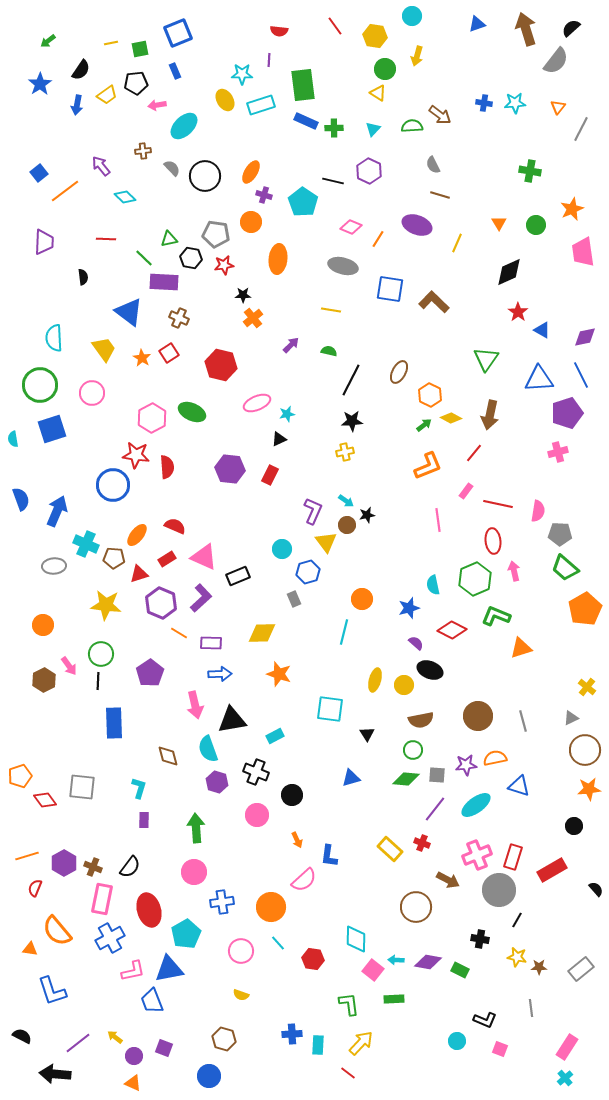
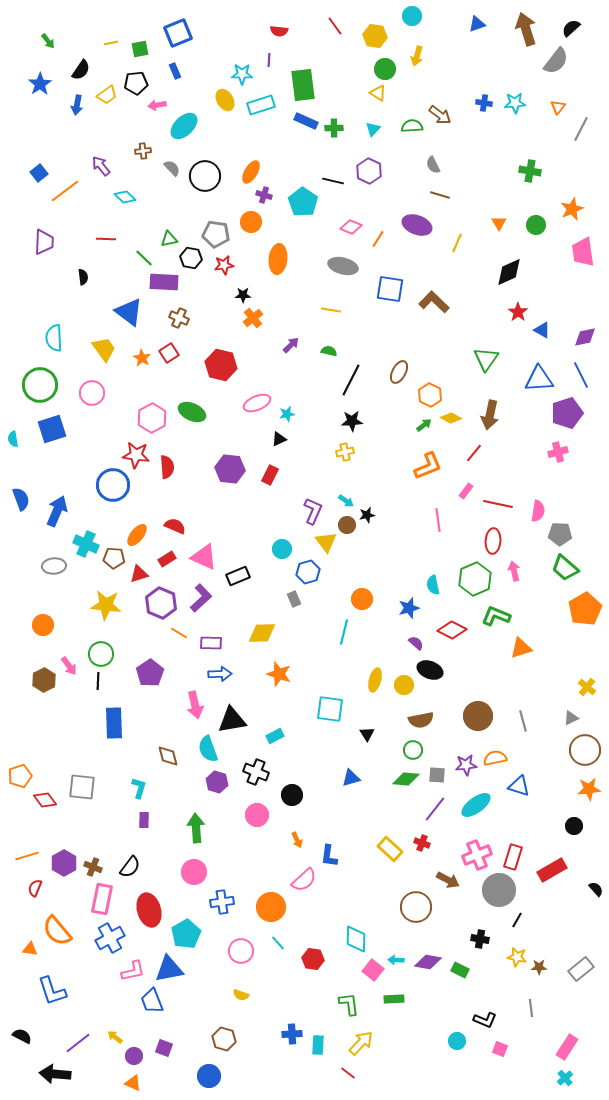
green arrow at (48, 41): rotated 91 degrees counterclockwise
red ellipse at (493, 541): rotated 10 degrees clockwise
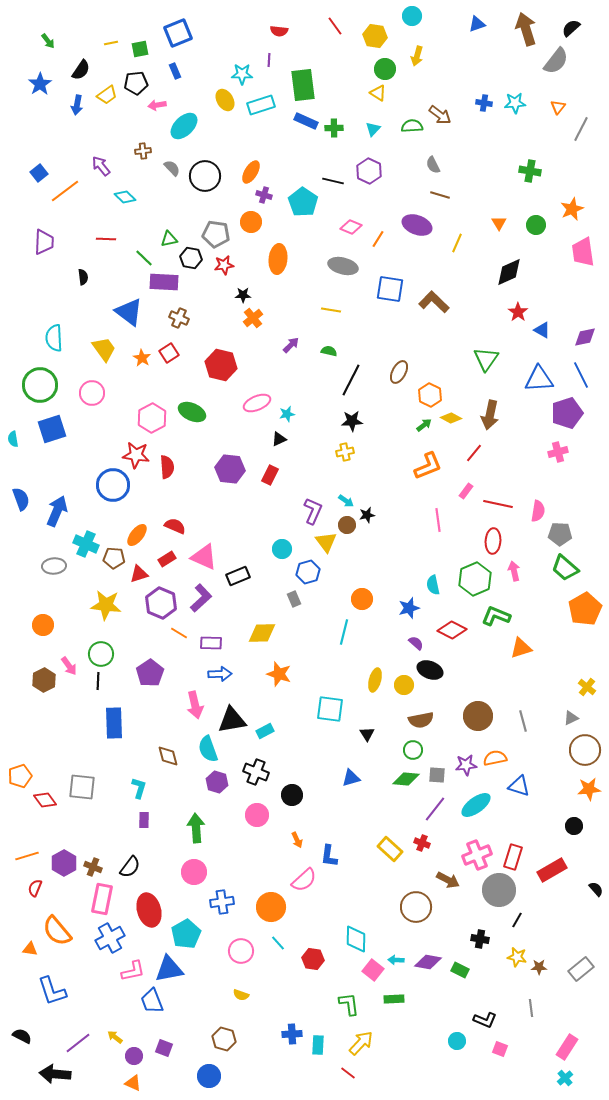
cyan rectangle at (275, 736): moved 10 px left, 5 px up
